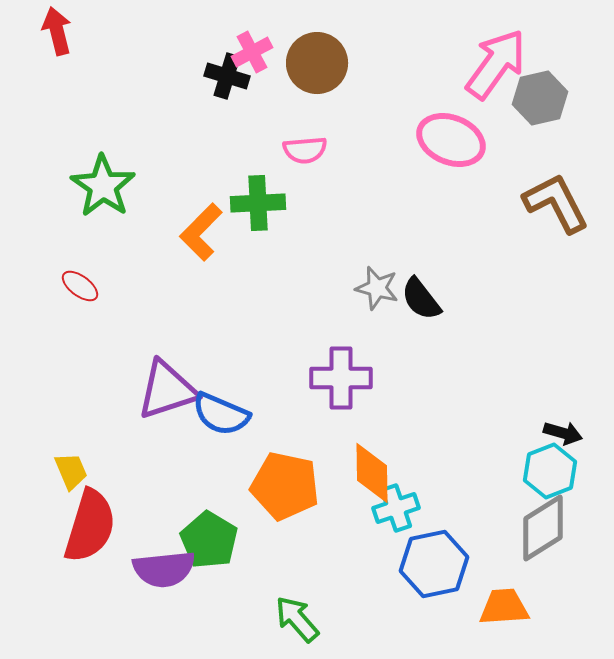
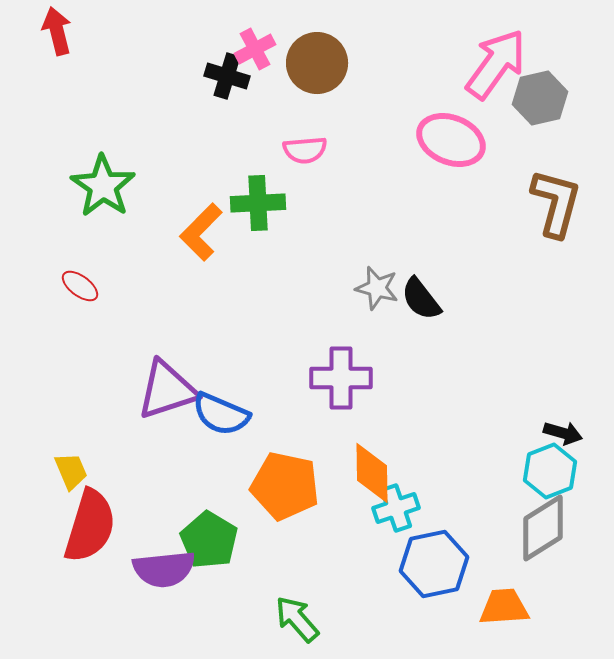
pink cross: moved 3 px right, 3 px up
brown L-shape: rotated 42 degrees clockwise
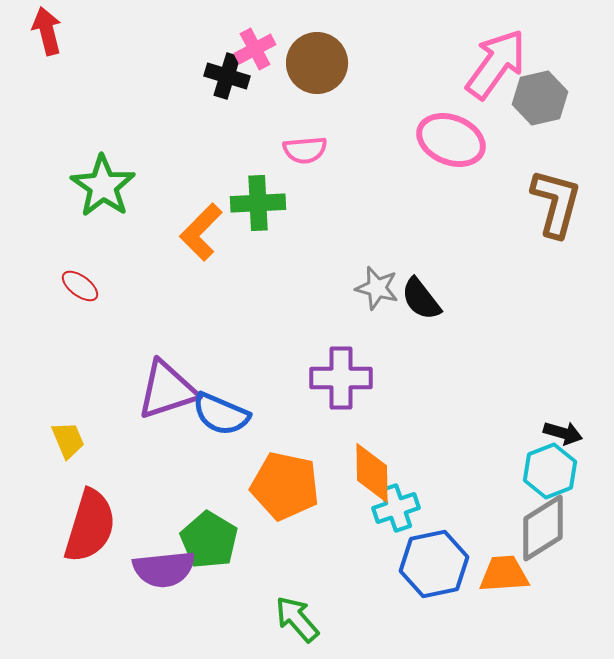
red arrow: moved 10 px left
yellow trapezoid: moved 3 px left, 31 px up
orange trapezoid: moved 33 px up
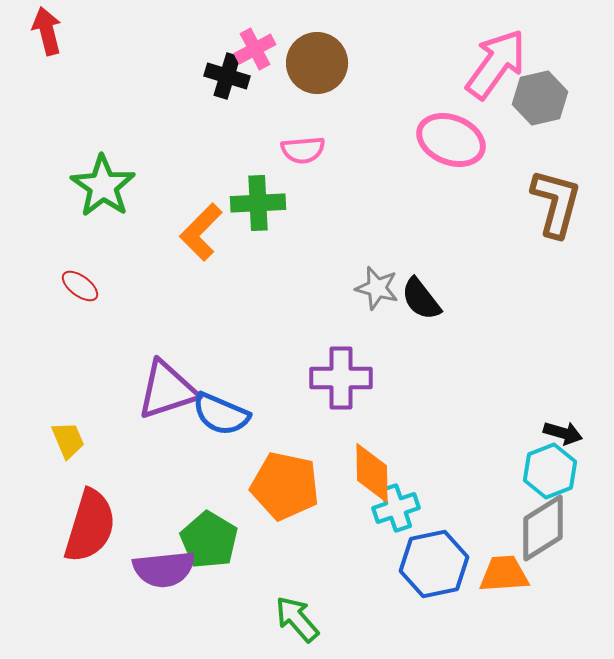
pink semicircle: moved 2 px left
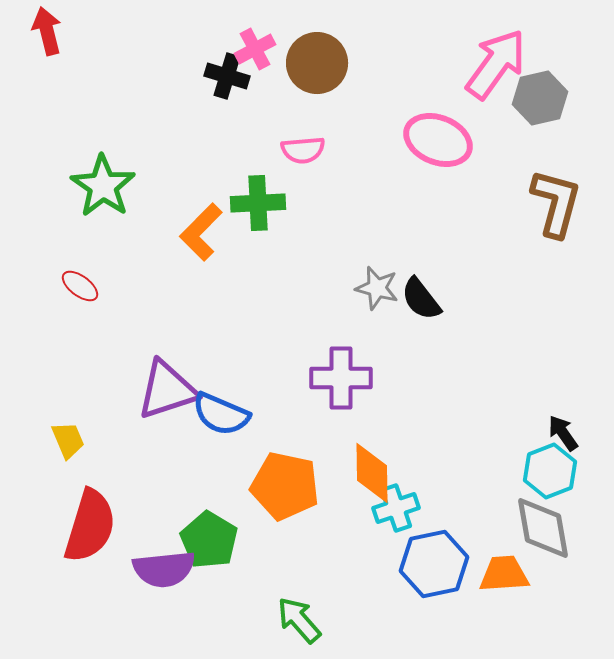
pink ellipse: moved 13 px left
black arrow: rotated 141 degrees counterclockwise
gray diamond: rotated 68 degrees counterclockwise
green arrow: moved 2 px right, 1 px down
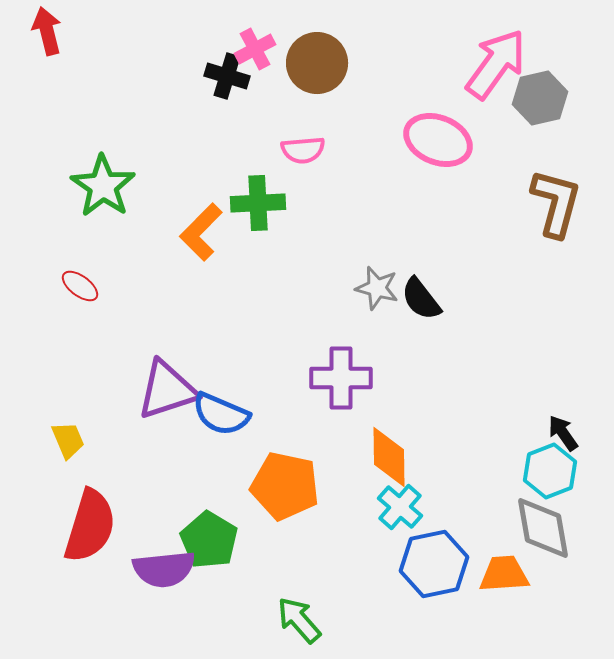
orange diamond: moved 17 px right, 16 px up
cyan cross: moved 4 px right, 1 px up; rotated 30 degrees counterclockwise
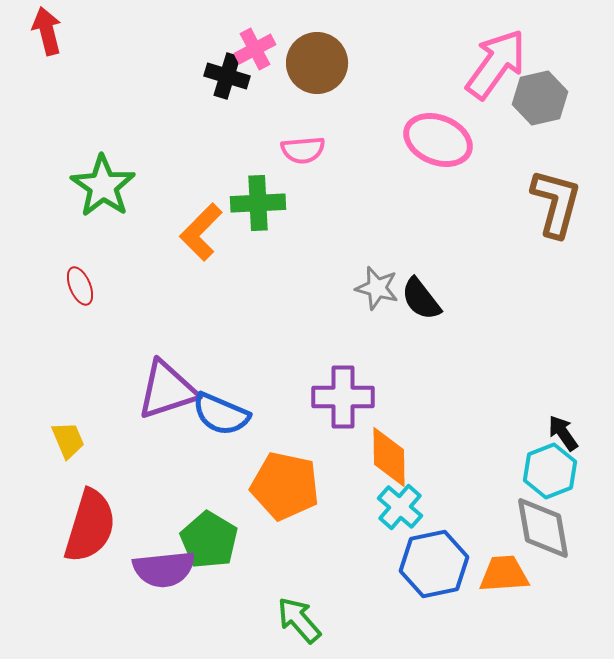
red ellipse: rotated 30 degrees clockwise
purple cross: moved 2 px right, 19 px down
